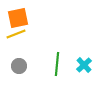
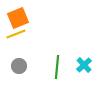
orange square: rotated 10 degrees counterclockwise
green line: moved 3 px down
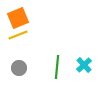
yellow line: moved 2 px right, 1 px down
gray circle: moved 2 px down
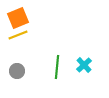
gray circle: moved 2 px left, 3 px down
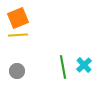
yellow line: rotated 18 degrees clockwise
green line: moved 6 px right; rotated 15 degrees counterclockwise
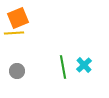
yellow line: moved 4 px left, 2 px up
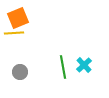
gray circle: moved 3 px right, 1 px down
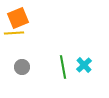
gray circle: moved 2 px right, 5 px up
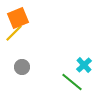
yellow line: rotated 42 degrees counterclockwise
green line: moved 9 px right, 15 px down; rotated 40 degrees counterclockwise
